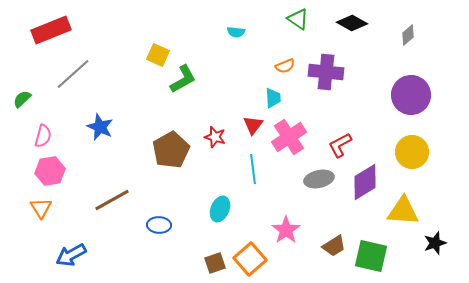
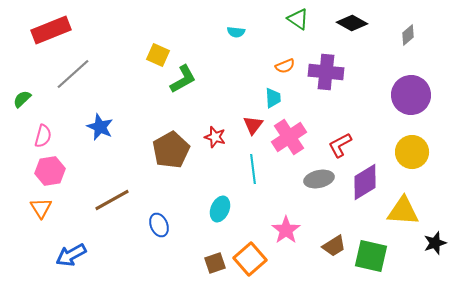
blue ellipse: rotated 65 degrees clockwise
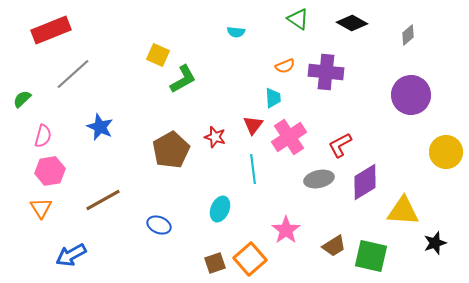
yellow circle: moved 34 px right
brown line: moved 9 px left
blue ellipse: rotated 45 degrees counterclockwise
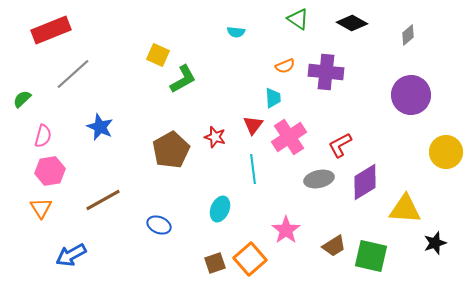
yellow triangle: moved 2 px right, 2 px up
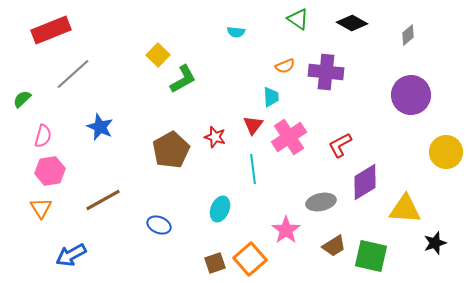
yellow square: rotated 20 degrees clockwise
cyan trapezoid: moved 2 px left, 1 px up
gray ellipse: moved 2 px right, 23 px down
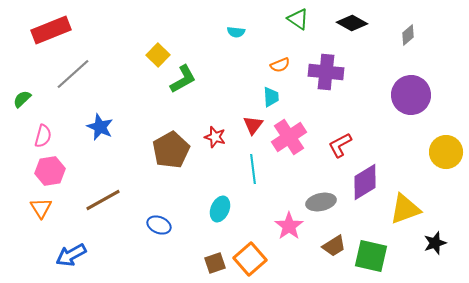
orange semicircle: moved 5 px left, 1 px up
yellow triangle: rotated 24 degrees counterclockwise
pink star: moved 3 px right, 4 px up
